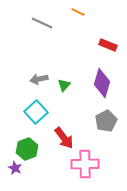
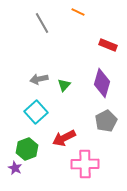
gray line: rotated 35 degrees clockwise
red arrow: rotated 100 degrees clockwise
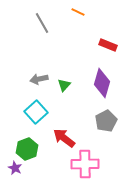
red arrow: rotated 65 degrees clockwise
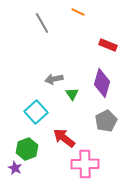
gray arrow: moved 15 px right
green triangle: moved 8 px right, 9 px down; rotated 16 degrees counterclockwise
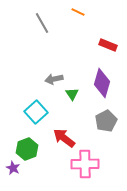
purple star: moved 2 px left
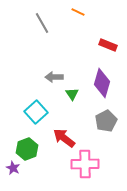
gray arrow: moved 2 px up; rotated 12 degrees clockwise
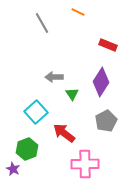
purple diamond: moved 1 px left, 1 px up; rotated 16 degrees clockwise
red arrow: moved 5 px up
purple star: moved 1 px down
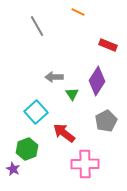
gray line: moved 5 px left, 3 px down
purple diamond: moved 4 px left, 1 px up
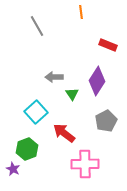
orange line: moved 3 px right; rotated 56 degrees clockwise
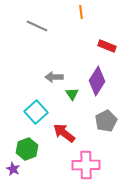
gray line: rotated 35 degrees counterclockwise
red rectangle: moved 1 px left, 1 px down
pink cross: moved 1 px right, 1 px down
